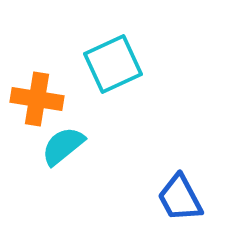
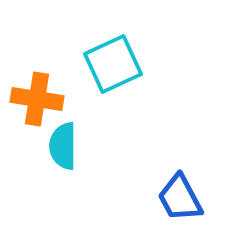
cyan semicircle: rotated 51 degrees counterclockwise
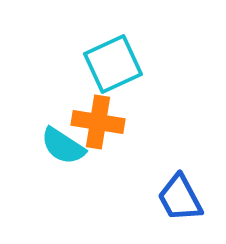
orange cross: moved 61 px right, 23 px down
cyan semicircle: rotated 57 degrees counterclockwise
